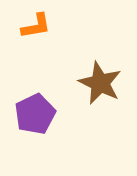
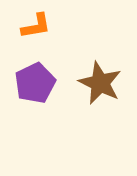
purple pentagon: moved 31 px up
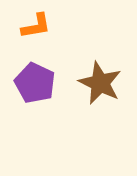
purple pentagon: rotated 21 degrees counterclockwise
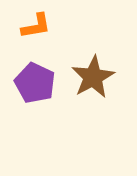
brown star: moved 7 px left, 6 px up; rotated 18 degrees clockwise
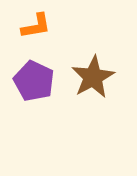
purple pentagon: moved 1 px left, 2 px up
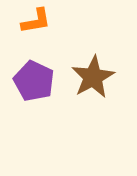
orange L-shape: moved 5 px up
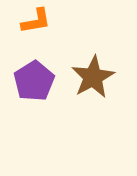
purple pentagon: rotated 15 degrees clockwise
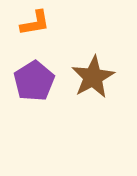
orange L-shape: moved 1 px left, 2 px down
